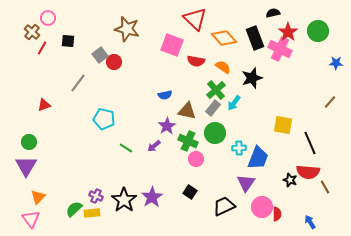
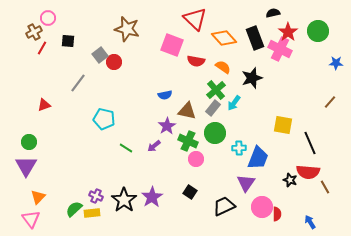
brown cross at (32, 32): moved 2 px right; rotated 21 degrees clockwise
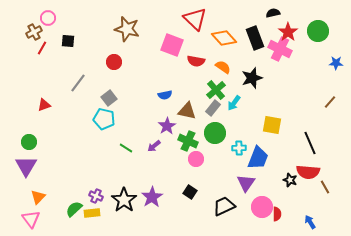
gray square at (100, 55): moved 9 px right, 43 px down
yellow square at (283, 125): moved 11 px left
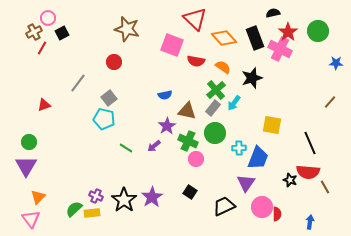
black square at (68, 41): moved 6 px left, 8 px up; rotated 32 degrees counterclockwise
blue arrow at (310, 222): rotated 40 degrees clockwise
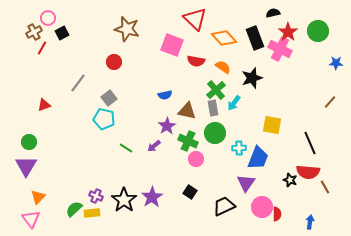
gray rectangle at (213, 108): rotated 49 degrees counterclockwise
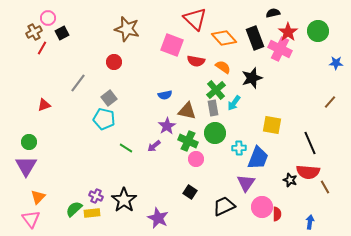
purple star at (152, 197): moved 6 px right, 21 px down; rotated 15 degrees counterclockwise
